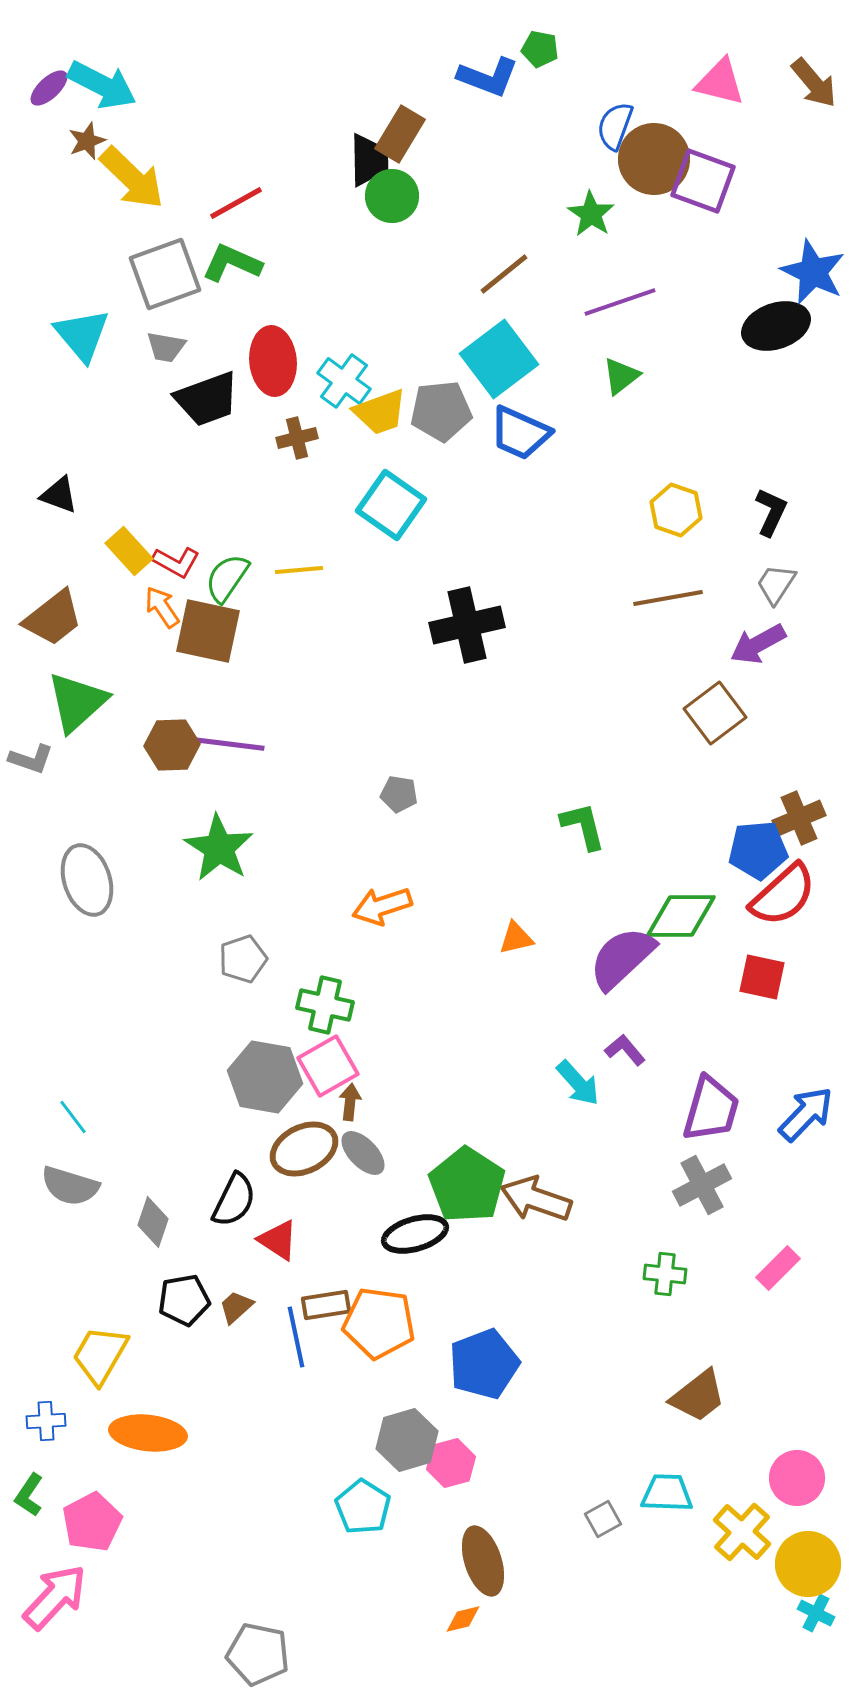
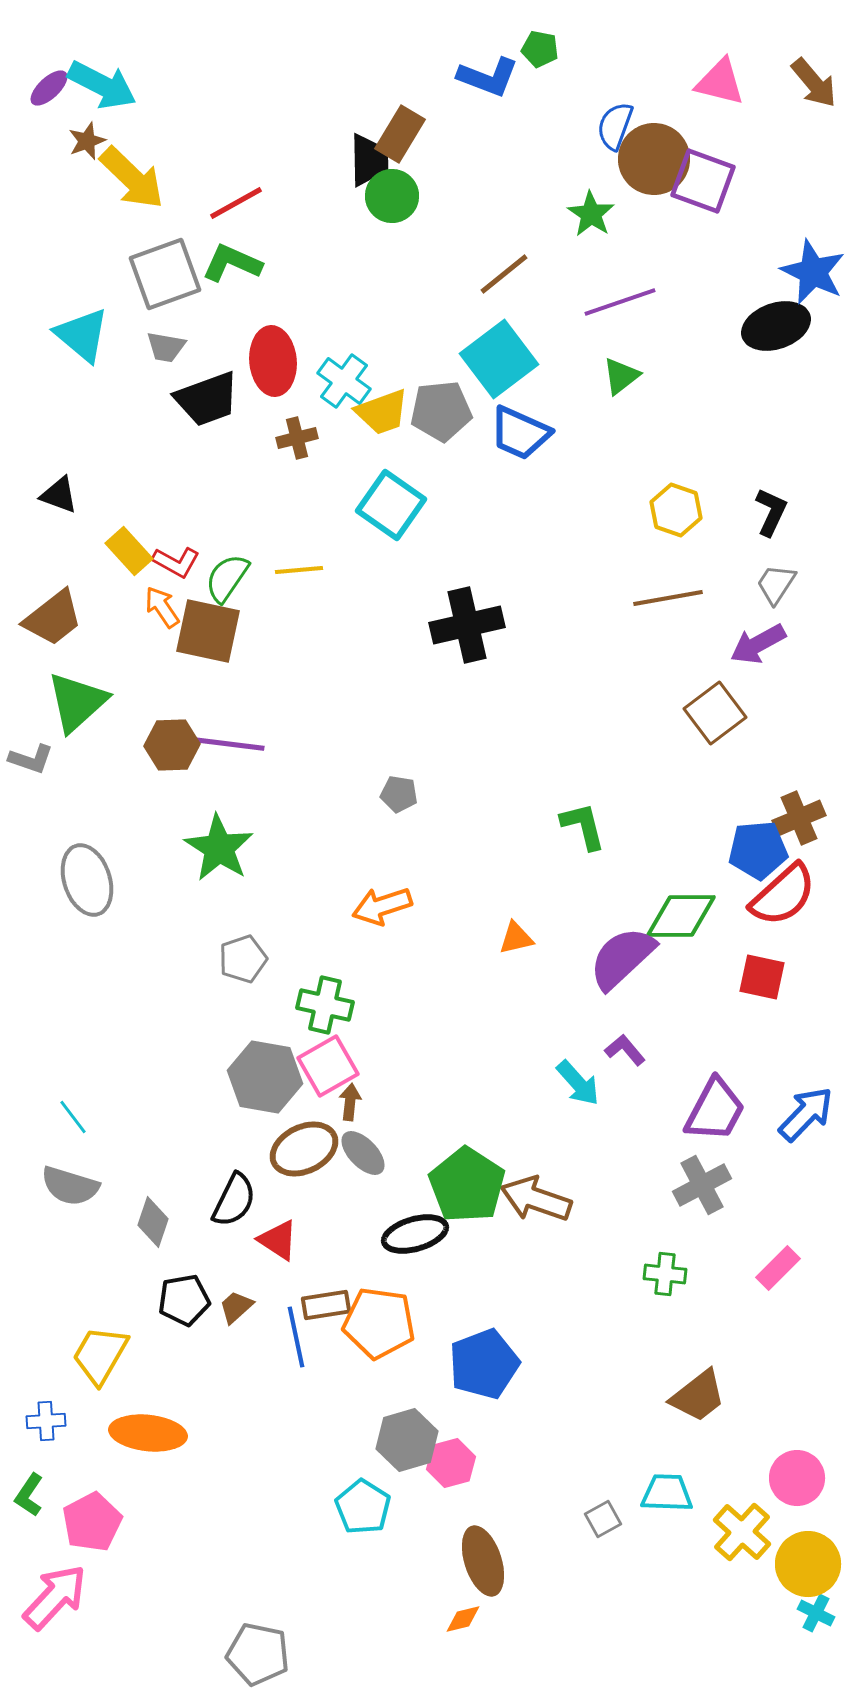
cyan triangle at (82, 335): rotated 10 degrees counterclockwise
yellow trapezoid at (380, 412): moved 2 px right
purple trapezoid at (711, 1109): moved 4 px right, 1 px down; rotated 12 degrees clockwise
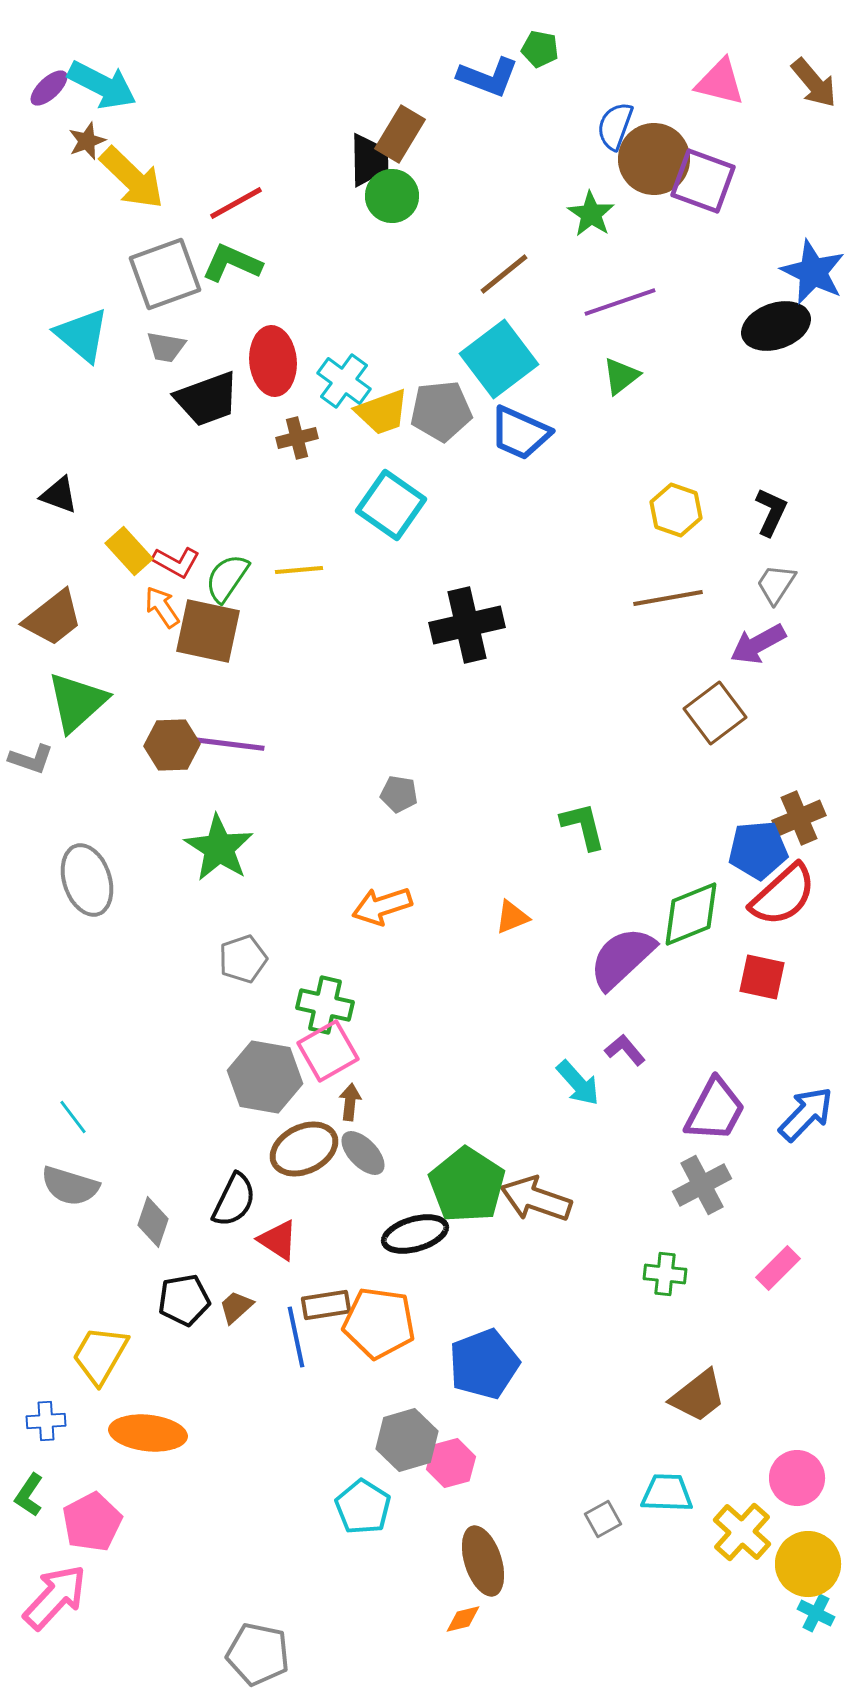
green diamond at (681, 916): moved 10 px right, 2 px up; rotated 22 degrees counterclockwise
orange triangle at (516, 938): moved 4 px left, 21 px up; rotated 9 degrees counterclockwise
pink square at (328, 1066): moved 15 px up
